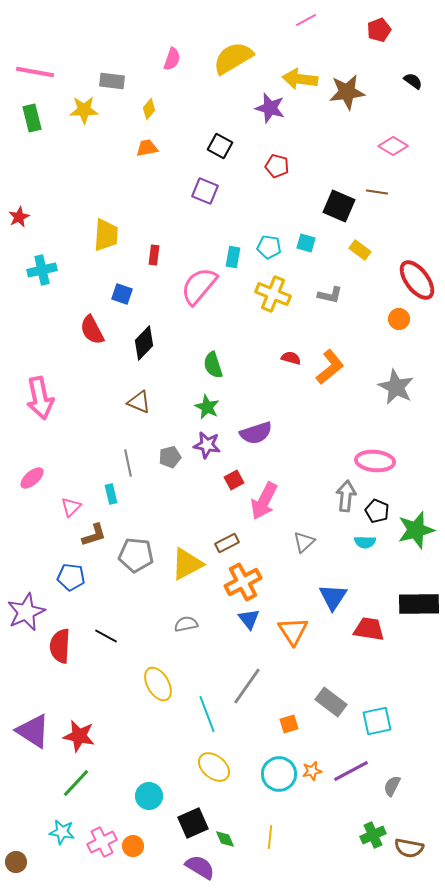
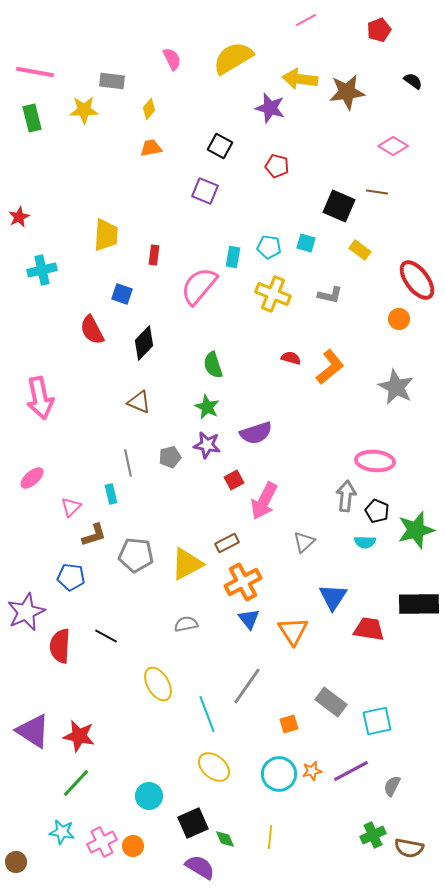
pink semicircle at (172, 59): rotated 45 degrees counterclockwise
orange trapezoid at (147, 148): moved 4 px right
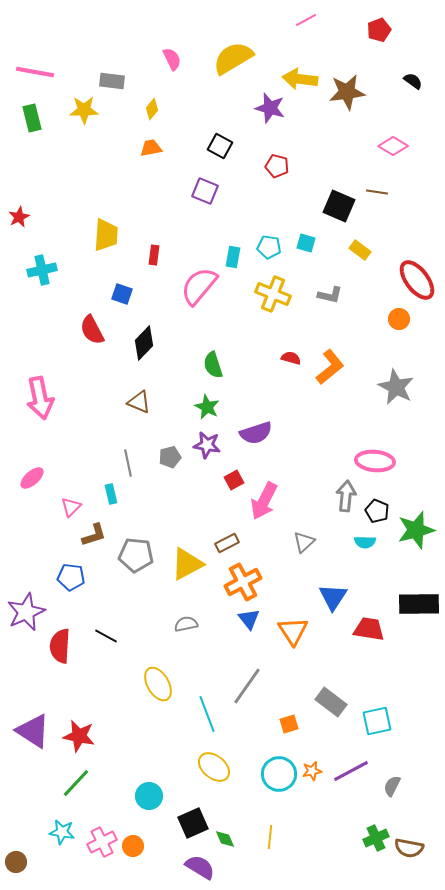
yellow diamond at (149, 109): moved 3 px right
green cross at (373, 835): moved 3 px right, 3 px down
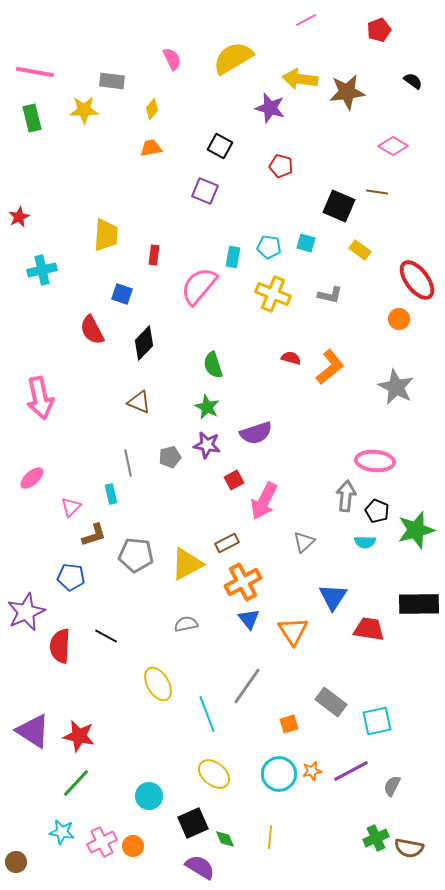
red pentagon at (277, 166): moved 4 px right
yellow ellipse at (214, 767): moved 7 px down
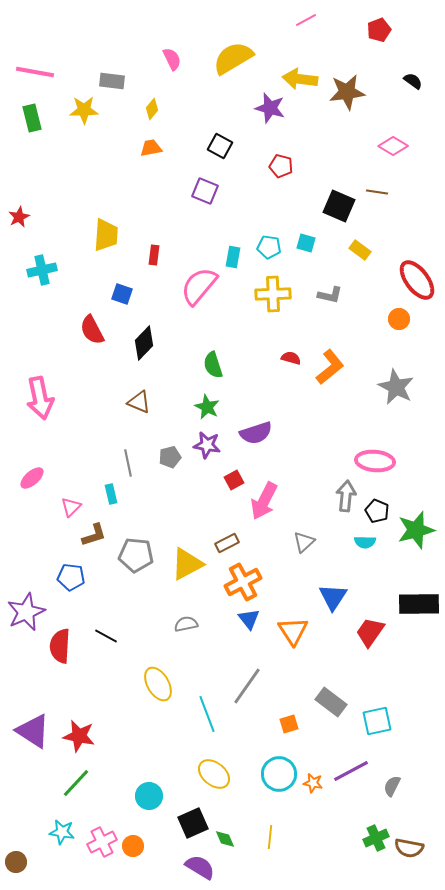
yellow cross at (273, 294): rotated 24 degrees counterclockwise
red trapezoid at (369, 629): moved 1 px right, 3 px down; rotated 64 degrees counterclockwise
orange star at (312, 771): moved 1 px right, 12 px down; rotated 24 degrees clockwise
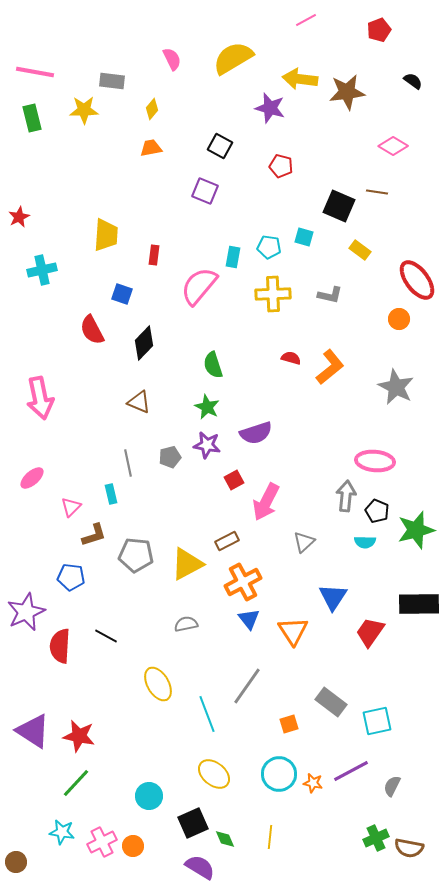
cyan square at (306, 243): moved 2 px left, 6 px up
pink arrow at (264, 501): moved 2 px right, 1 px down
brown rectangle at (227, 543): moved 2 px up
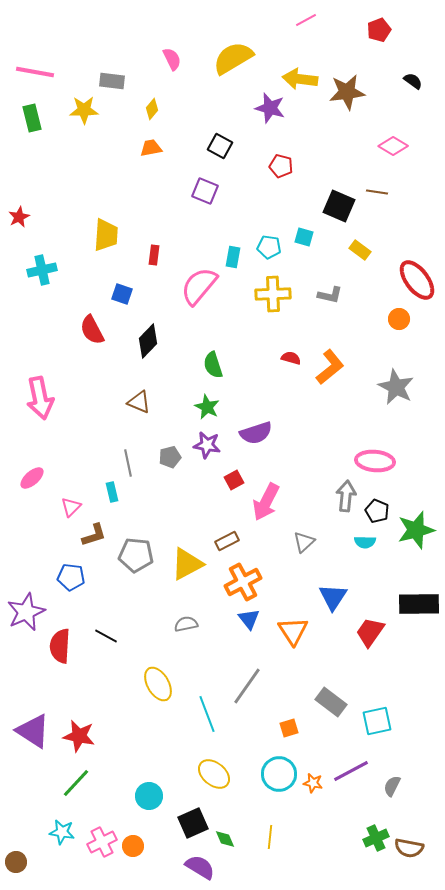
black diamond at (144, 343): moved 4 px right, 2 px up
cyan rectangle at (111, 494): moved 1 px right, 2 px up
orange square at (289, 724): moved 4 px down
